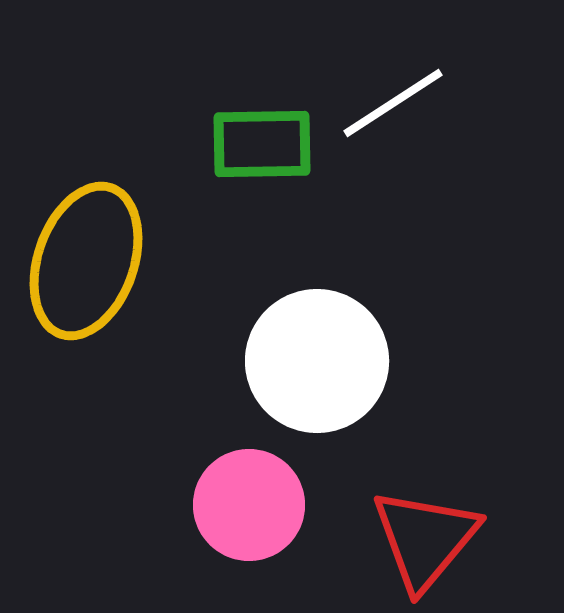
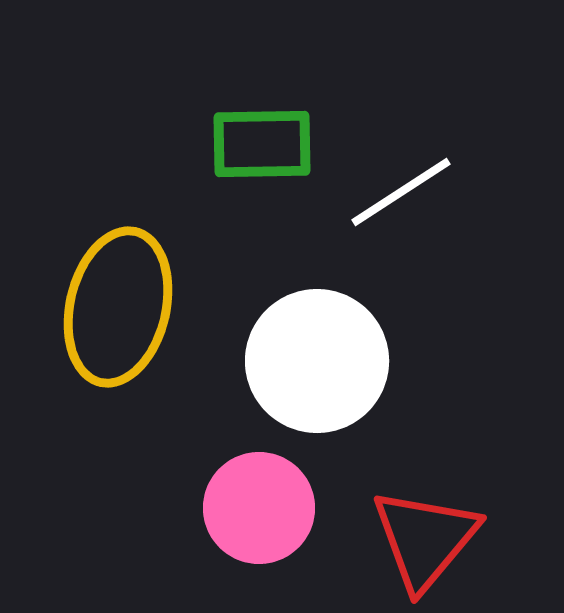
white line: moved 8 px right, 89 px down
yellow ellipse: moved 32 px right, 46 px down; rotated 6 degrees counterclockwise
pink circle: moved 10 px right, 3 px down
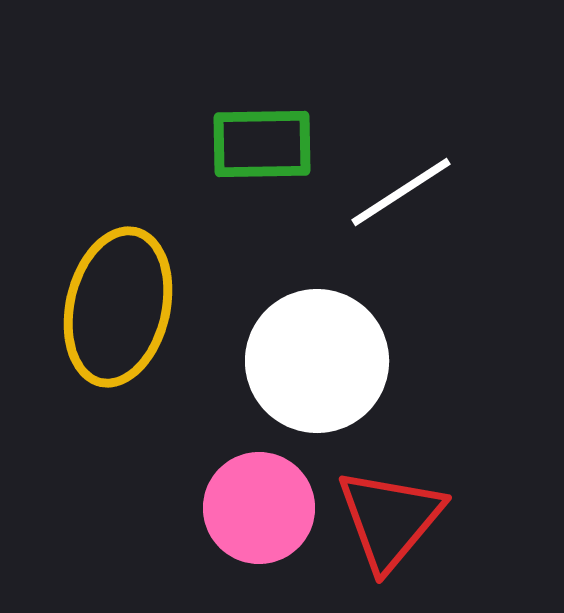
red triangle: moved 35 px left, 20 px up
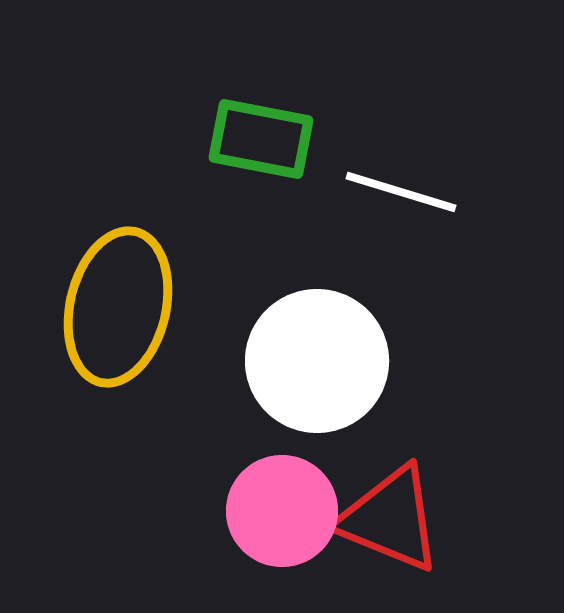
green rectangle: moved 1 px left, 5 px up; rotated 12 degrees clockwise
white line: rotated 50 degrees clockwise
pink circle: moved 23 px right, 3 px down
red triangle: rotated 48 degrees counterclockwise
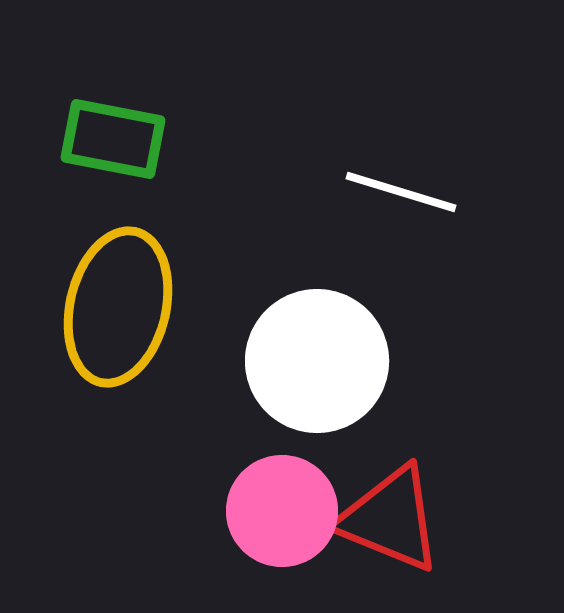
green rectangle: moved 148 px left
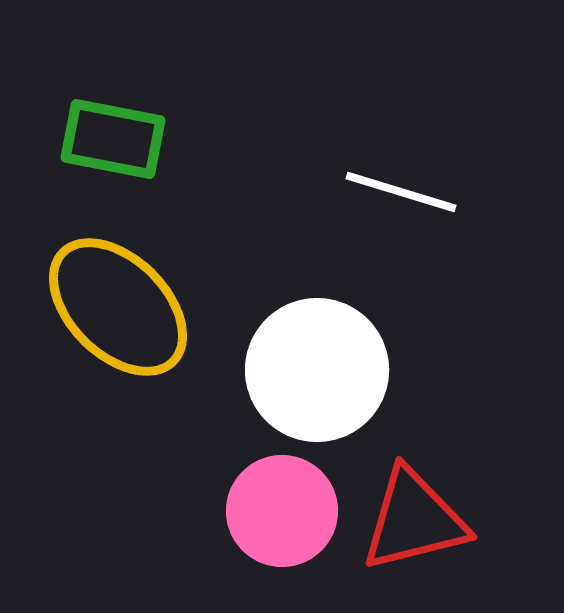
yellow ellipse: rotated 58 degrees counterclockwise
white circle: moved 9 px down
red triangle: moved 24 px right, 1 px down; rotated 36 degrees counterclockwise
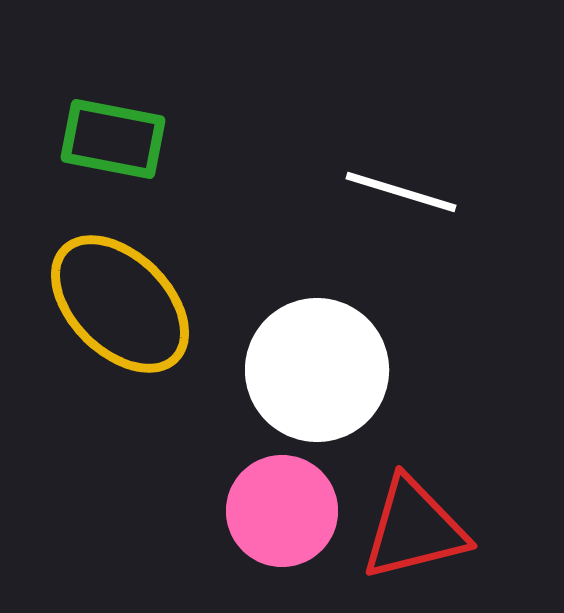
yellow ellipse: moved 2 px right, 3 px up
red triangle: moved 9 px down
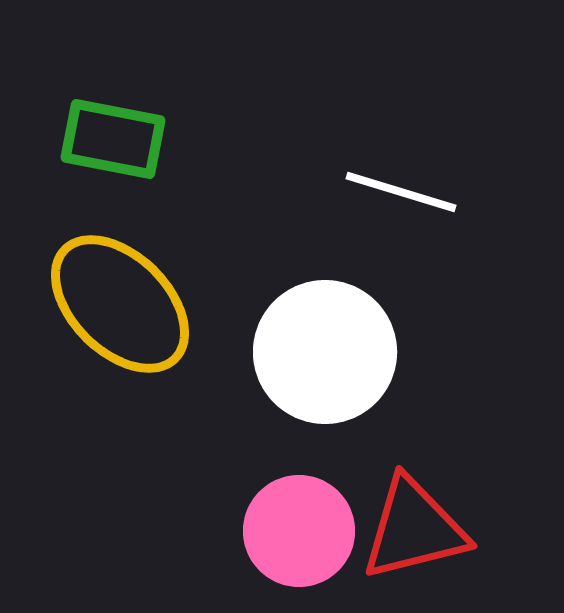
white circle: moved 8 px right, 18 px up
pink circle: moved 17 px right, 20 px down
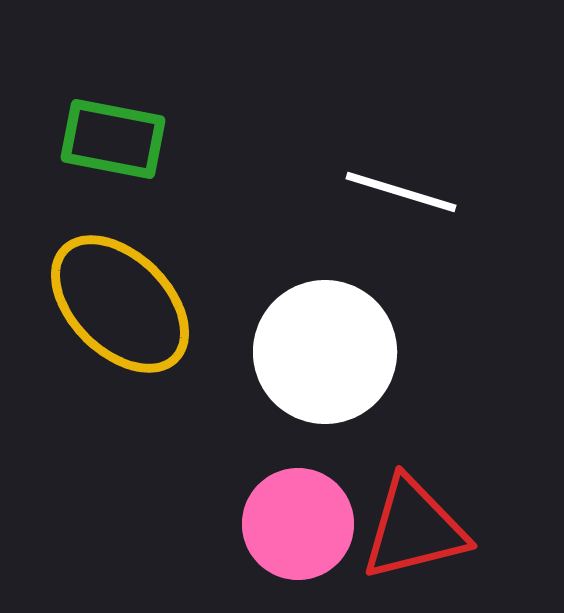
pink circle: moved 1 px left, 7 px up
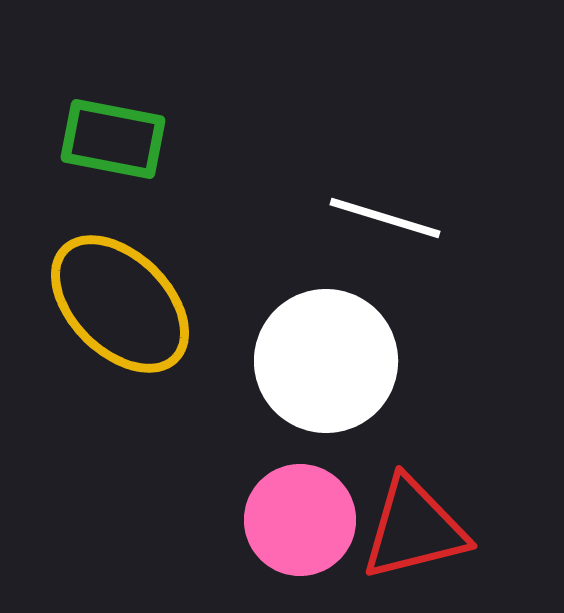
white line: moved 16 px left, 26 px down
white circle: moved 1 px right, 9 px down
pink circle: moved 2 px right, 4 px up
